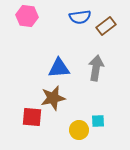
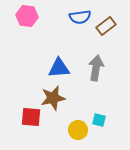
red square: moved 1 px left
cyan square: moved 1 px right, 1 px up; rotated 16 degrees clockwise
yellow circle: moved 1 px left
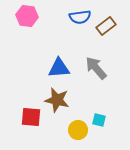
gray arrow: rotated 50 degrees counterclockwise
brown star: moved 4 px right, 2 px down; rotated 25 degrees clockwise
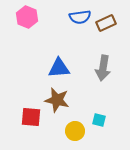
pink hexagon: moved 1 px down; rotated 15 degrees clockwise
brown rectangle: moved 3 px up; rotated 12 degrees clockwise
gray arrow: moved 7 px right; rotated 130 degrees counterclockwise
yellow circle: moved 3 px left, 1 px down
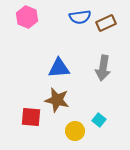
cyan square: rotated 24 degrees clockwise
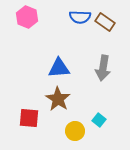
blue semicircle: rotated 10 degrees clockwise
brown rectangle: moved 1 px left, 1 px up; rotated 60 degrees clockwise
brown star: moved 1 px right, 1 px up; rotated 20 degrees clockwise
red square: moved 2 px left, 1 px down
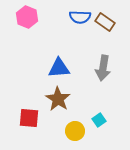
cyan square: rotated 16 degrees clockwise
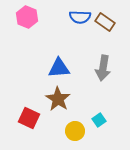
red square: rotated 20 degrees clockwise
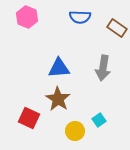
brown rectangle: moved 12 px right, 6 px down
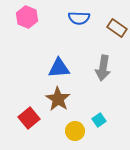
blue semicircle: moved 1 px left, 1 px down
red square: rotated 25 degrees clockwise
